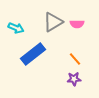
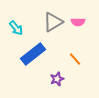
pink semicircle: moved 1 px right, 2 px up
cyan arrow: rotated 28 degrees clockwise
purple star: moved 17 px left; rotated 16 degrees counterclockwise
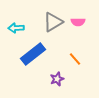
cyan arrow: rotated 126 degrees clockwise
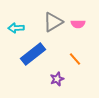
pink semicircle: moved 2 px down
